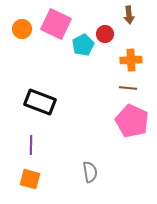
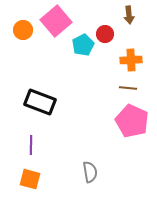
pink square: moved 3 px up; rotated 24 degrees clockwise
orange circle: moved 1 px right, 1 px down
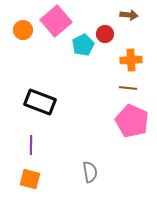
brown arrow: rotated 78 degrees counterclockwise
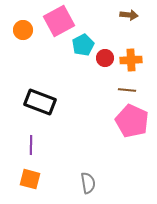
pink square: moved 3 px right; rotated 12 degrees clockwise
red circle: moved 24 px down
brown line: moved 1 px left, 2 px down
gray semicircle: moved 2 px left, 11 px down
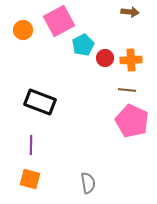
brown arrow: moved 1 px right, 3 px up
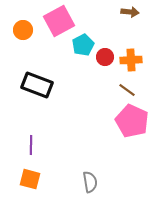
red circle: moved 1 px up
brown line: rotated 30 degrees clockwise
black rectangle: moved 3 px left, 17 px up
gray semicircle: moved 2 px right, 1 px up
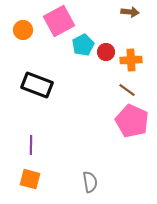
red circle: moved 1 px right, 5 px up
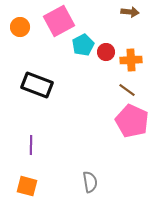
orange circle: moved 3 px left, 3 px up
orange square: moved 3 px left, 7 px down
